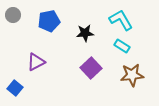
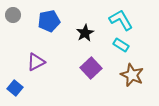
black star: rotated 24 degrees counterclockwise
cyan rectangle: moved 1 px left, 1 px up
brown star: rotated 30 degrees clockwise
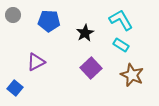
blue pentagon: rotated 15 degrees clockwise
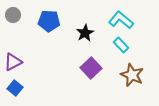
cyan L-shape: rotated 20 degrees counterclockwise
cyan rectangle: rotated 14 degrees clockwise
purple triangle: moved 23 px left
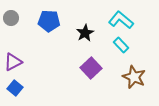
gray circle: moved 2 px left, 3 px down
brown star: moved 2 px right, 2 px down
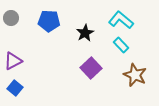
purple triangle: moved 1 px up
brown star: moved 1 px right, 2 px up
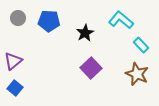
gray circle: moved 7 px right
cyan rectangle: moved 20 px right
purple triangle: rotated 12 degrees counterclockwise
brown star: moved 2 px right, 1 px up
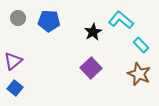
black star: moved 8 px right, 1 px up
brown star: moved 2 px right
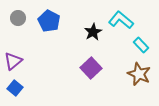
blue pentagon: rotated 25 degrees clockwise
